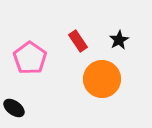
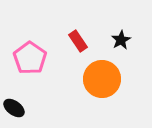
black star: moved 2 px right
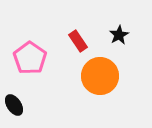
black star: moved 2 px left, 5 px up
orange circle: moved 2 px left, 3 px up
black ellipse: moved 3 px up; rotated 20 degrees clockwise
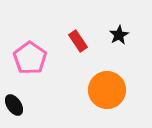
orange circle: moved 7 px right, 14 px down
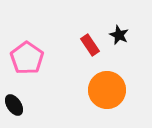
black star: rotated 18 degrees counterclockwise
red rectangle: moved 12 px right, 4 px down
pink pentagon: moved 3 px left
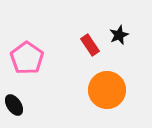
black star: rotated 24 degrees clockwise
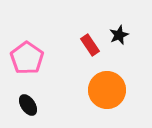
black ellipse: moved 14 px right
